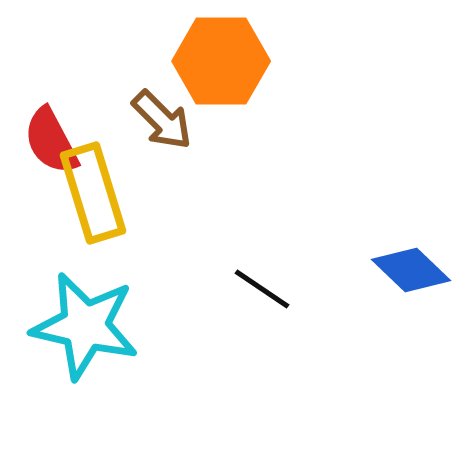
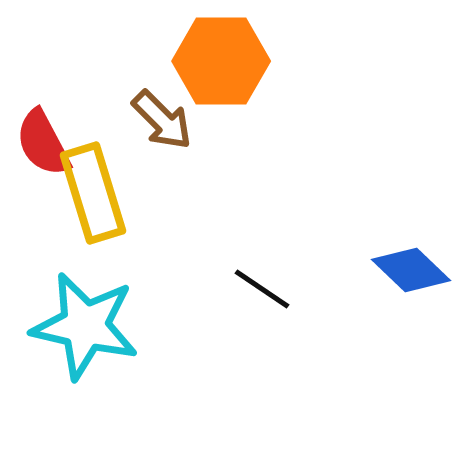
red semicircle: moved 8 px left, 2 px down
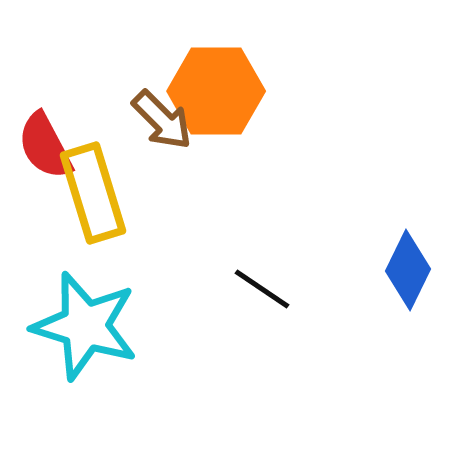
orange hexagon: moved 5 px left, 30 px down
red semicircle: moved 2 px right, 3 px down
blue diamond: moved 3 px left; rotated 72 degrees clockwise
cyan star: rotated 4 degrees clockwise
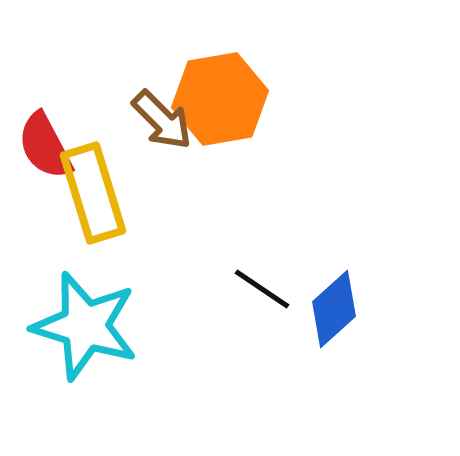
orange hexagon: moved 4 px right, 8 px down; rotated 10 degrees counterclockwise
blue diamond: moved 74 px left, 39 px down; rotated 22 degrees clockwise
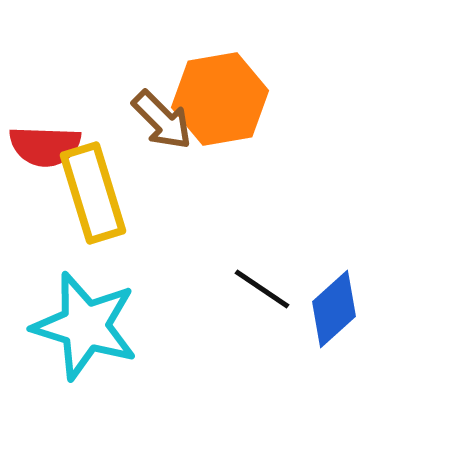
red semicircle: rotated 60 degrees counterclockwise
